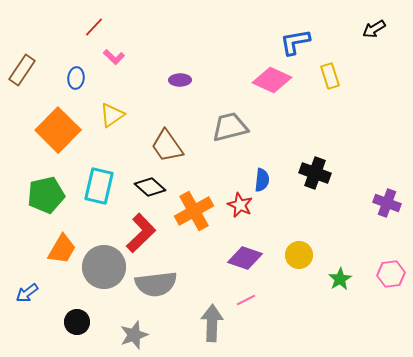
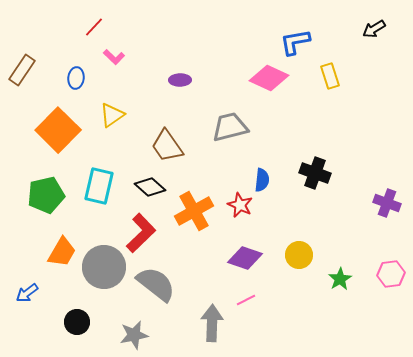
pink diamond: moved 3 px left, 2 px up
orange trapezoid: moved 3 px down
gray semicircle: rotated 135 degrees counterclockwise
gray star: rotated 8 degrees clockwise
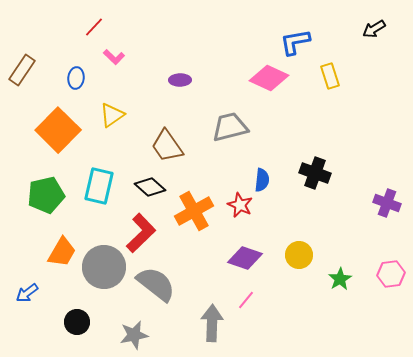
pink line: rotated 24 degrees counterclockwise
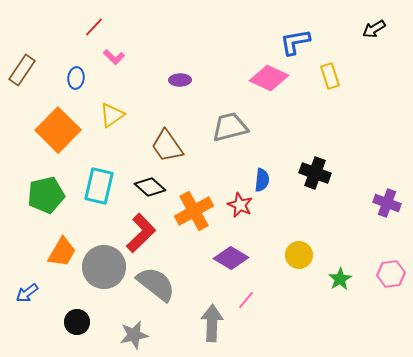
purple diamond: moved 14 px left; rotated 12 degrees clockwise
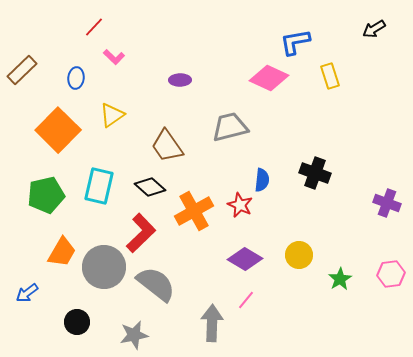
brown rectangle: rotated 12 degrees clockwise
purple diamond: moved 14 px right, 1 px down
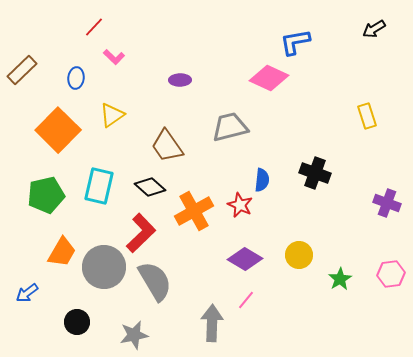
yellow rectangle: moved 37 px right, 40 px down
gray semicircle: moved 1 px left, 3 px up; rotated 21 degrees clockwise
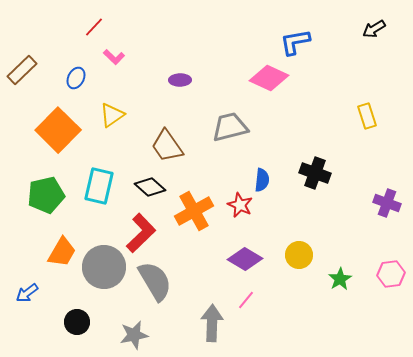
blue ellipse: rotated 20 degrees clockwise
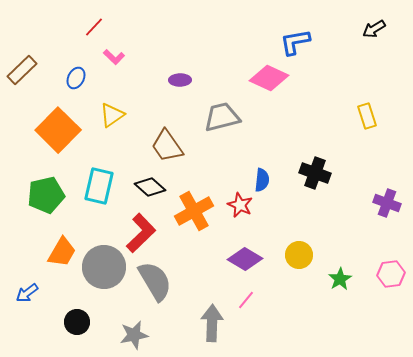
gray trapezoid: moved 8 px left, 10 px up
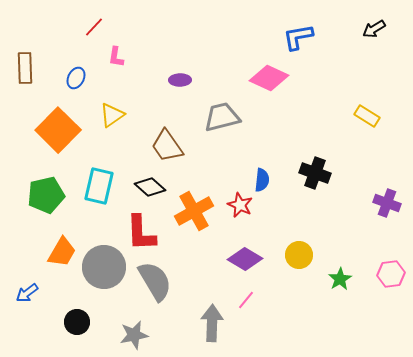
blue L-shape: moved 3 px right, 5 px up
pink L-shape: moved 2 px right; rotated 55 degrees clockwise
brown rectangle: moved 3 px right, 2 px up; rotated 48 degrees counterclockwise
yellow rectangle: rotated 40 degrees counterclockwise
red L-shape: rotated 132 degrees clockwise
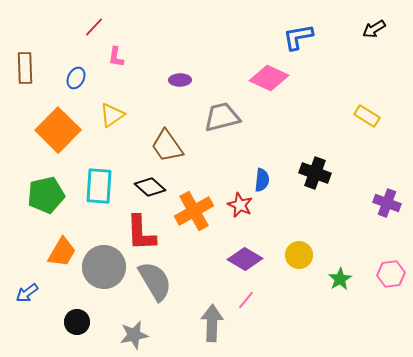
cyan rectangle: rotated 9 degrees counterclockwise
